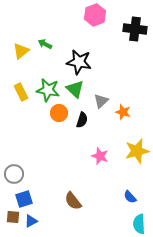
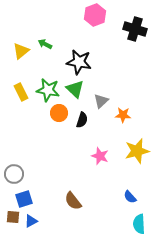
black cross: rotated 10 degrees clockwise
orange star: moved 3 px down; rotated 14 degrees counterclockwise
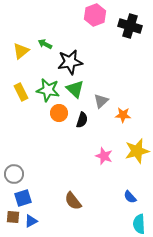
black cross: moved 5 px left, 3 px up
black star: moved 9 px left; rotated 20 degrees counterclockwise
pink star: moved 4 px right
blue square: moved 1 px left, 1 px up
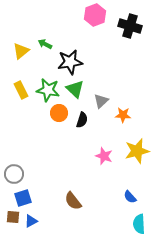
yellow rectangle: moved 2 px up
